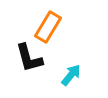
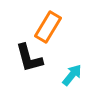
cyan arrow: moved 1 px right
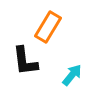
black L-shape: moved 4 px left, 3 px down; rotated 8 degrees clockwise
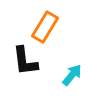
orange rectangle: moved 3 px left
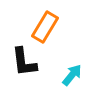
black L-shape: moved 1 px left, 1 px down
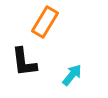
orange rectangle: moved 5 px up
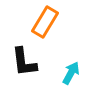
cyan arrow: moved 1 px left, 2 px up; rotated 10 degrees counterclockwise
